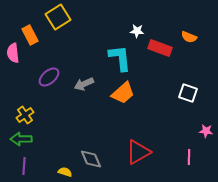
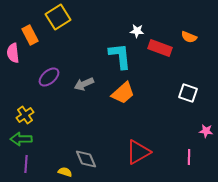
cyan L-shape: moved 2 px up
gray diamond: moved 5 px left
purple line: moved 2 px right, 2 px up
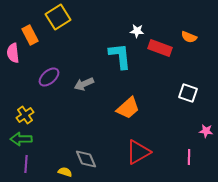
orange trapezoid: moved 5 px right, 15 px down
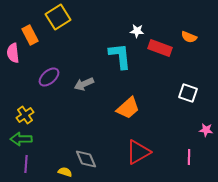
pink star: moved 1 px up
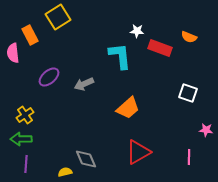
yellow semicircle: rotated 32 degrees counterclockwise
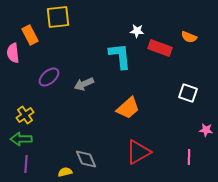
yellow square: rotated 25 degrees clockwise
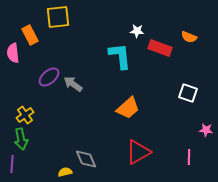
gray arrow: moved 11 px left; rotated 60 degrees clockwise
green arrow: rotated 100 degrees counterclockwise
purple line: moved 14 px left
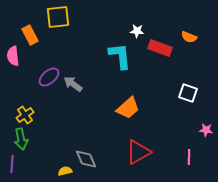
pink semicircle: moved 3 px down
yellow semicircle: moved 1 px up
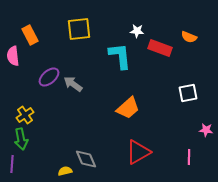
yellow square: moved 21 px right, 12 px down
white square: rotated 30 degrees counterclockwise
